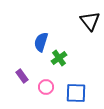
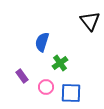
blue semicircle: moved 1 px right
green cross: moved 1 px right, 5 px down
blue square: moved 5 px left
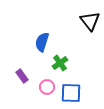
pink circle: moved 1 px right
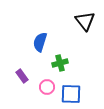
black triangle: moved 5 px left
blue semicircle: moved 2 px left
green cross: rotated 21 degrees clockwise
blue square: moved 1 px down
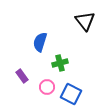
blue square: rotated 25 degrees clockwise
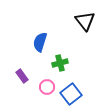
blue square: rotated 25 degrees clockwise
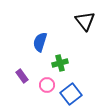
pink circle: moved 2 px up
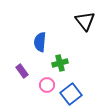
blue semicircle: rotated 12 degrees counterclockwise
purple rectangle: moved 5 px up
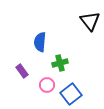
black triangle: moved 5 px right
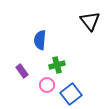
blue semicircle: moved 2 px up
green cross: moved 3 px left, 2 px down
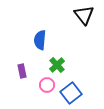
black triangle: moved 6 px left, 6 px up
green cross: rotated 28 degrees counterclockwise
purple rectangle: rotated 24 degrees clockwise
blue square: moved 1 px up
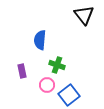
green cross: rotated 28 degrees counterclockwise
blue square: moved 2 px left, 2 px down
